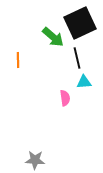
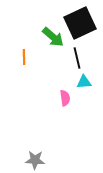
orange line: moved 6 px right, 3 px up
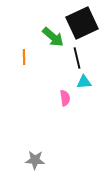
black square: moved 2 px right
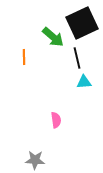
pink semicircle: moved 9 px left, 22 px down
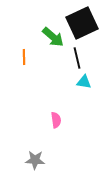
cyan triangle: rotated 14 degrees clockwise
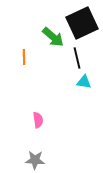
pink semicircle: moved 18 px left
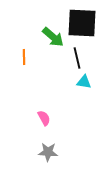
black square: rotated 28 degrees clockwise
pink semicircle: moved 6 px right, 2 px up; rotated 21 degrees counterclockwise
gray star: moved 13 px right, 8 px up
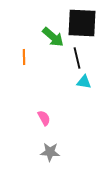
gray star: moved 2 px right
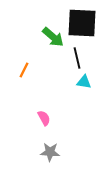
orange line: moved 13 px down; rotated 28 degrees clockwise
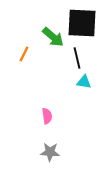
orange line: moved 16 px up
pink semicircle: moved 3 px right, 2 px up; rotated 21 degrees clockwise
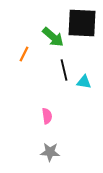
black line: moved 13 px left, 12 px down
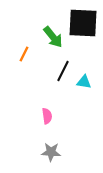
black square: moved 1 px right
green arrow: rotated 10 degrees clockwise
black line: moved 1 px left, 1 px down; rotated 40 degrees clockwise
gray star: moved 1 px right
